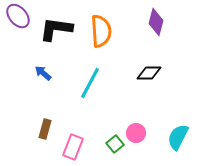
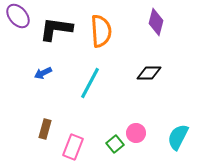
blue arrow: rotated 66 degrees counterclockwise
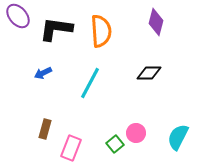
pink rectangle: moved 2 px left, 1 px down
